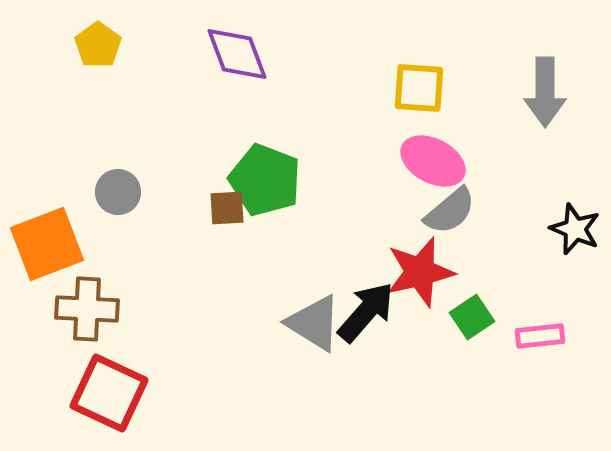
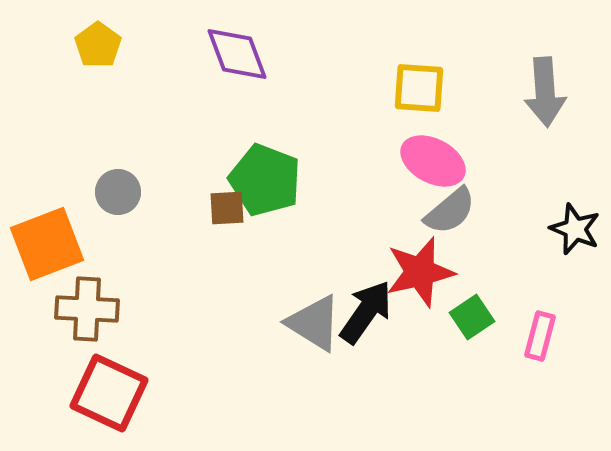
gray arrow: rotated 4 degrees counterclockwise
black arrow: rotated 6 degrees counterclockwise
pink rectangle: rotated 69 degrees counterclockwise
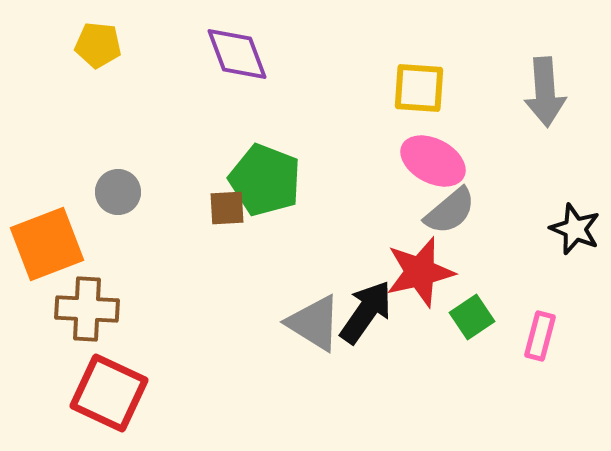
yellow pentagon: rotated 30 degrees counterclockwise
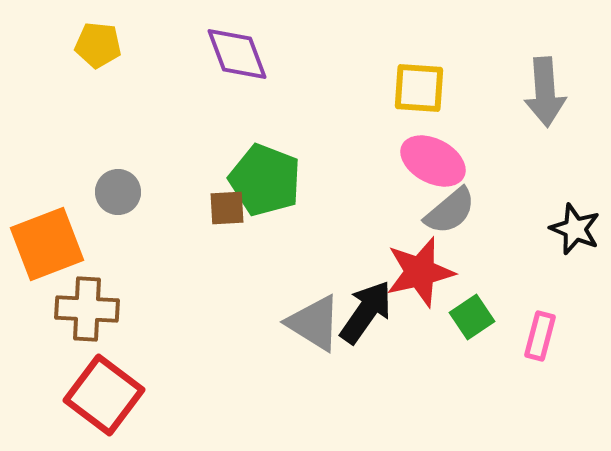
red square: moved 5 px left, 2 px down; rotated 12 degrees clockwise
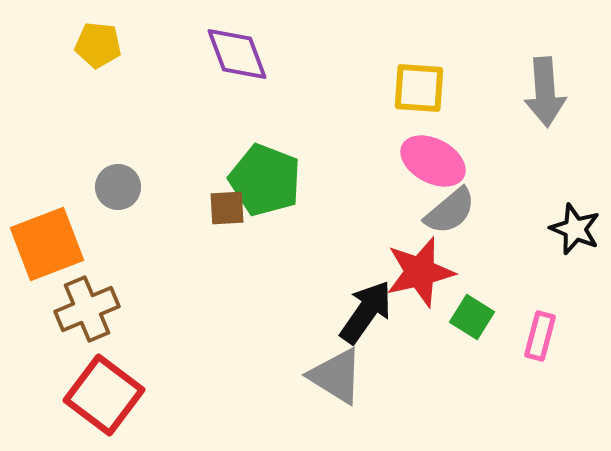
gray circle: moved 5 px up
brown cross: rotated 26 degrees counterclockwise
green square: rotated 24 degrees counterclockwise
gray triangle: moved 22 px right, 53 px down
